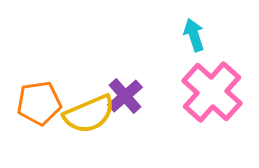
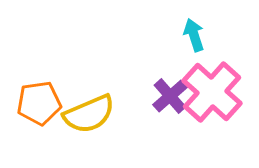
purple cross: moved 45 px right
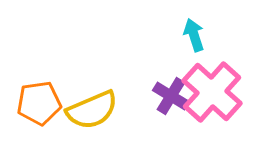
purple cross: moved 1 px right; rotated 18 degrees counterclockwise
yellow semicircle: moved 3 px right, 4 px up
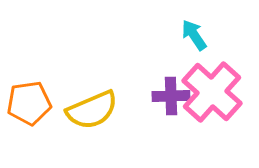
cyan arrow: rotated 16 degrees counterclockwise
purple cross: rotated 33 degrees counterclockwise
orange pentagon: moved 10 px left
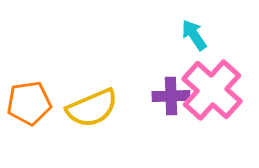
pink cross: moved 2 px up
yellow semicircle: moved 2 px up
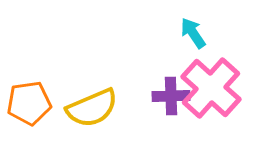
cyan arrow: moved 1 px left, 2 px up
pink cross: moved 1 px left, 2 px up
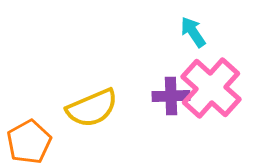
cyan arrow: moved 1 px up
orange pentagon: moved 39 px down; rotated 21 degrees counterclockwise
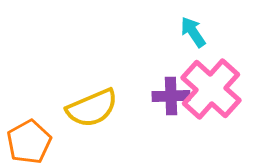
pink cross: moved 1 px down
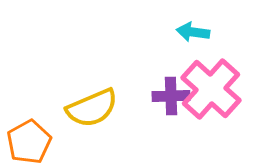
cyan arrow: rotated 48 degrees counterclockwise
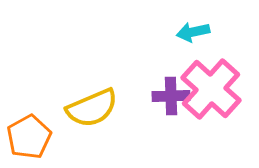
cyan arrow: rotated 20 degrees counterclockwise
orange pentagon: moved 5 px up
